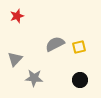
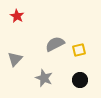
red star: rotated 24 degrees counterclockwise
yellow square: moved 3 px down
gray star: moved 10 px right; rotated 18 degrees clockwise
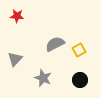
red star: rotated 24 degrees counterclockwise
yellow square: rotated 16 degrees counterclockwise
gray star: moved 1 px left
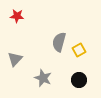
gray semicircle: moved 4 px right, 2 px up; rotated 48 degrees counterclockwise
black circle: moved 1 px left
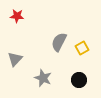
gray semicircle: rotated 12 degrees clockwise
yellow square: moved 3 px right, 2 px up
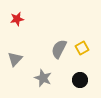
red star: moved 3 px down; rotated 16 degrees counterclockwise
gray semicircle: moved 7 px down
black circle: moved 1 px right
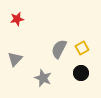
black circle: moved 1 px right, 7 px up
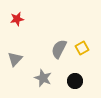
black circle: moved 6 px left, 8 px down
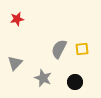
yellow square: moved 1 px down; rotated 24 degrees clockwise
gray triangle: moved 4 px down
black circle: moved 1 px down
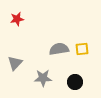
gray semicircle: rotated 54 degrees clockwise
gray star: rotated 24 degrees counterclockwise
